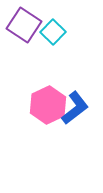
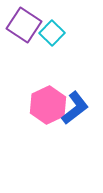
cyan square: moved 1 px left, 1 px down
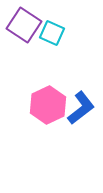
cyan square: rotated 20 degrees counterclockwise
blue L-shape: moved 6 px right
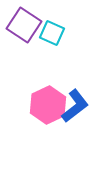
blue L-shape: moved 6 px left, 2 px up
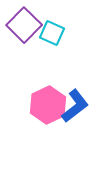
purple square: rotated 12 degrees clockwise
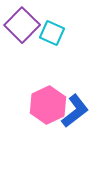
purple square: moved 2 px left
blue L-shape: moved 5 px down
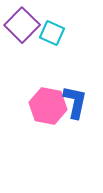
pink hexagon: moved 1 px down; rotated 24 degrees counterclockwise
blue L-shape: moved 9 px up; rotated 40 degrees counterclockwise
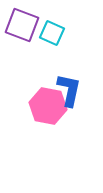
purple square: rotated 24 degrees counterclockwise
blue L-shape: moved 6 px left, 12 px up
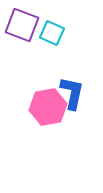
blue L-shape: moved 3 px right, 3 px down
pink hexagon: moved 1 px down; rotated 21 degrees counterclockwise
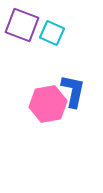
blue L-shape: moved 1 px right, 2 px up
pink hexagon: moved 3 px up
